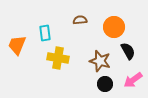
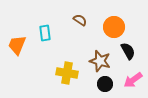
brown semicircle: rotated 40 degrees clockwise
yellow cross: moved 9 px right, 15 px down
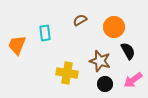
brown semicircle: rotated 64 degrees counterclockwise
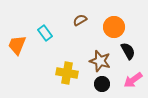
cyan rectangle: rotated 28 degrees counterclockwise
black circle: moved 3 px left
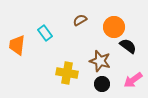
orange trapezoid: rotated 15 degrees counterclockwise
black semicircle: moved 5 px up; rotated 24 degrees counterclockwise
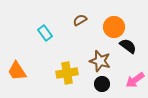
orange trapezoid: moved 26 px down; rotated 40 degrees counterclockwise
yellow cross: rotated 20 degrees counterclockwise
pink arrow: moved 2 px right
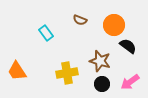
brown semicircle: rotated 128 degrees counterclockwise
orange circle: moved 2 px up
cyan rectangle: moved 1 px right
pink arrow: moved 5 px left, 2 px down
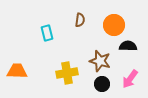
brown semicircle: rotated 104 degrees counterclockwise
cyan rectangle: moved 1 px right; rotated 21 degrees clockwise
black semicircle: rotated 36 degrees counterclockwise
orange trapezoid: rotated 125 degrees clockwise
pink arrow: moved 3 px up; rotated 18 degrees counterclockwise
